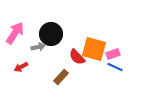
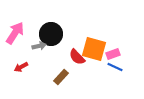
gray arrow: moved 1 px right, 1 px up
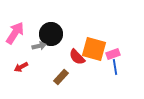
blue line: rotated 56 degrees clockwise
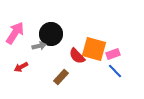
red semicircle: moved 1 px up
blue line: moved 4 px down; rotated 35 degrees counterclockwise
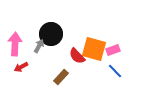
pink arrow: moved 11 px down; rotated 30 degrees counterclockwise
gray arrow: rotated 48 degrees counterclockwise
pink rectangle: moved 4 px up
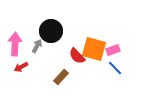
black circle: moved 3 px up
gray arrow: moved 2 px left
blue line: moved 3 px up
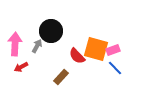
orange square: moved 2 px right
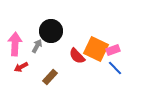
orange square: rotated 10 degrees clockwise
brown rectangle: moved 11 px left
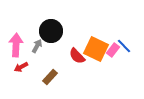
pink arrow: moved 1 px right, 1 px down
pink rectangle: rotated 32 degrees counterclockwise
blue line: moved 9 px right, 22 px up
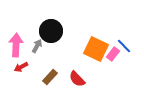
pink rectangle: moved 4 px down
red semicircle: moved 23 px down
